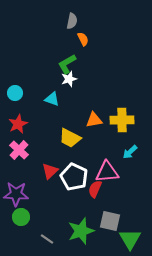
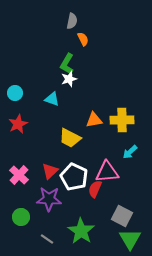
green L-shape: rotated 30 degrees counterclockwise
pink cross: moved 25 px down
purple star: moved 33 px right, 5 px down
gray square: moved 12 px right, 5 px up; rotated 15 degrees clockwise
green star: rotated 20 degrees counterclockwise
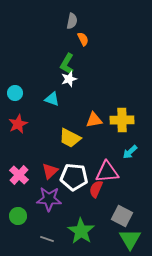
white pentagon: rotated 20 degrees counterclockwise
red semicircle: moved 1 px right
green circle: moved 3 px left, 1 px up
gray line: rotated 16 degrees counterclockwise
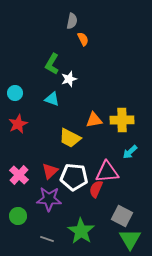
green L-shape: moved 15 px left
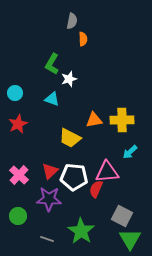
orange semicircle: rotated 24 degrees clockwise
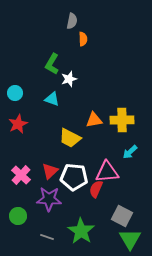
pink cross: moved 2 px right
gray line: moved 2 px up
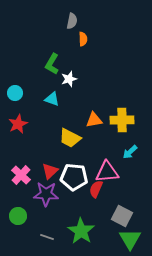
purple star: moved 3 px left, 5 px up
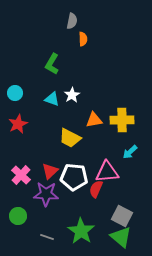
white star: moved 3 px right, 16 px down; rotated 14 degrees counterclockwise
green triangle: moved 9 px left, 2 px up; rotated 20 degrees counterclockwise
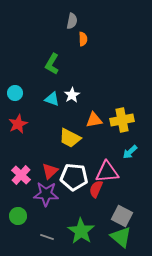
yellow cross: rotated 10 degrees counterclockwise
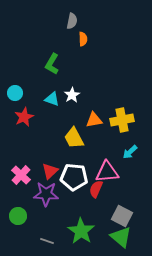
red star: moved 6 px right, 7 px up
yellow trapezoid: moved 4 px right; rotated 35 degrees clockwise
gray line: moved 4 px down
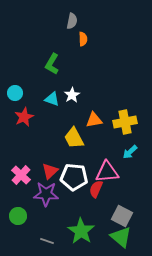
yellow cross: moved 3 px right, 2 px down
